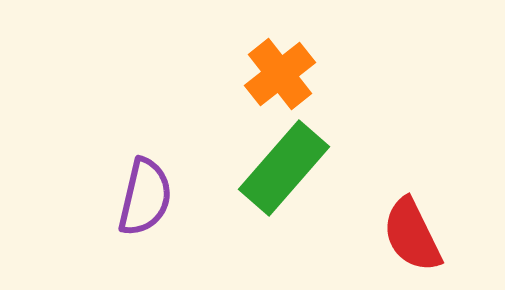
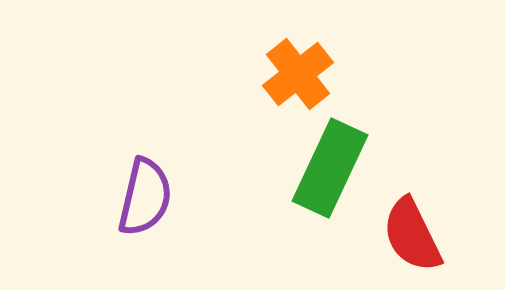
orange cross: moved 18 px right
green rectangle: moved 46 px right; rotated 16 degrees counterclockwise
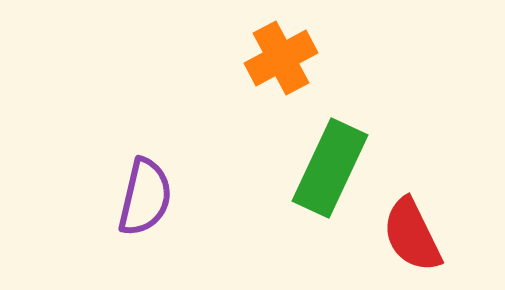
orange cross: moved 17 px left, 16 px up; rotated 10 degrees clockwise
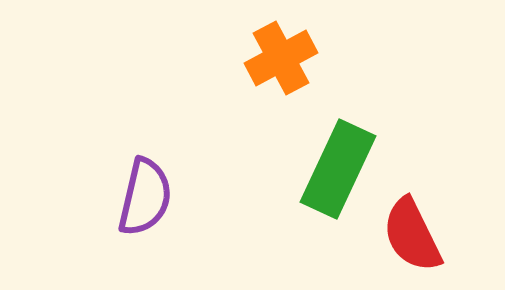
green rectangle: moved 8 px right, 1 px down
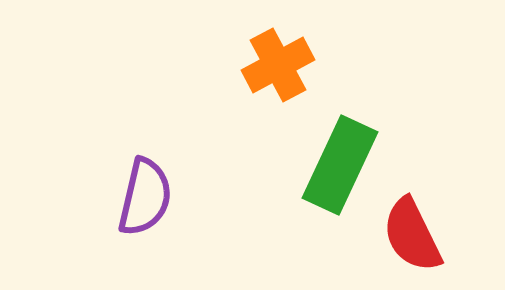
orange cross: moved 3 px left, 7 px down
green rectangle: moved 2 px right, 4 px up
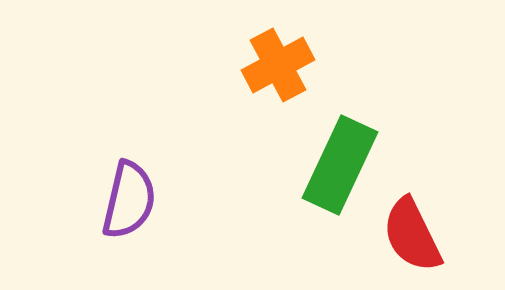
purple semicircle: moved 16 px left, 3 px down
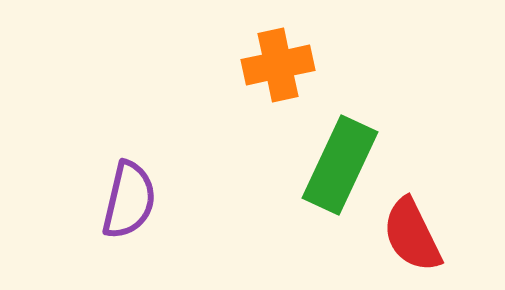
orange cross: rotated 16 degrees clockwise
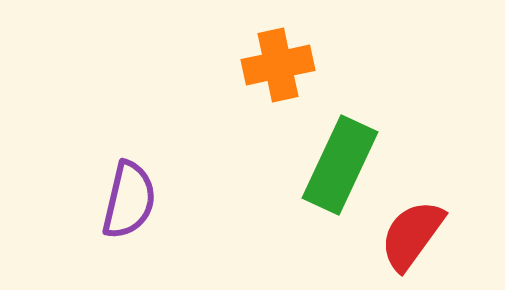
red semicircle: rotated 62 degrees clockwise
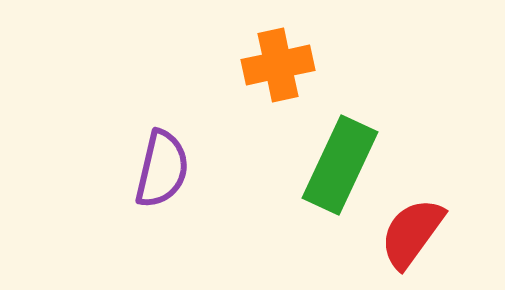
purple semicircle: moved 33 px right, 31 px up
red semicircle: moved 2 px up
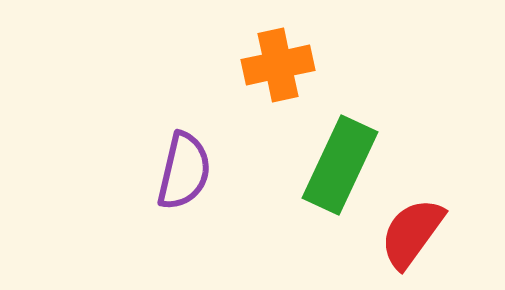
purple semicircle: moved 22 px right, 2 px down
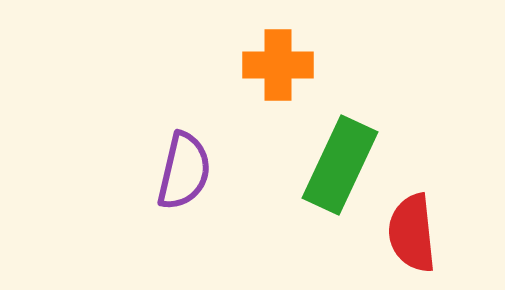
orange cross: rotated 12 degrees clockwise
red semicircle: rotated 42 degrees counterclockwise
